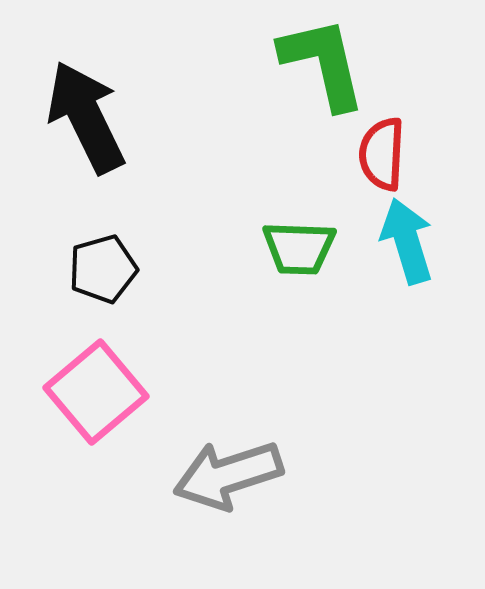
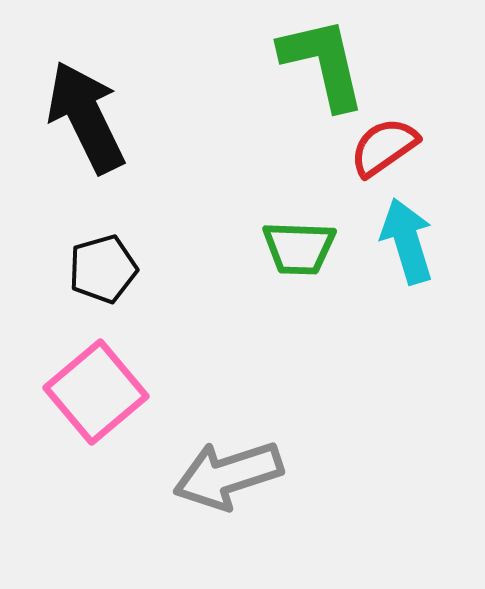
red semicircle: moved 2 px right, 7 px up; rotated 52 degrees clockwise
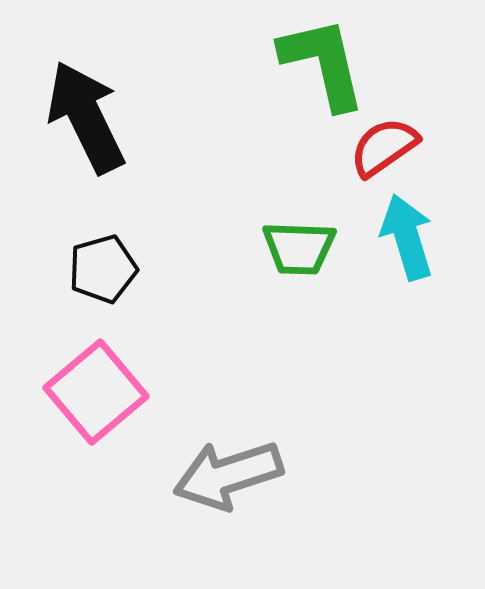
cyan arrow: moved 4 px up
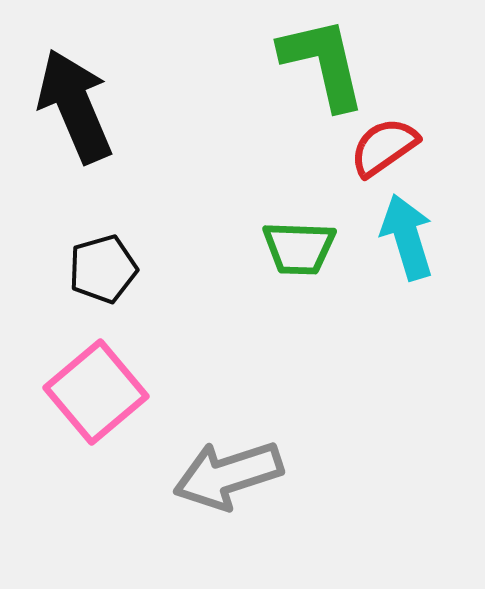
black arrow: moved 11 px left, 11 px up; rotated 3 degrees clockwise
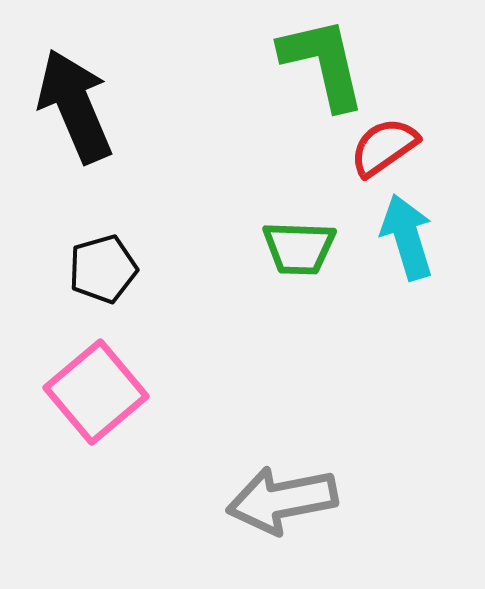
gray arrow: moved 54 px right, 25 px down; rotated 7 degrees clockwise
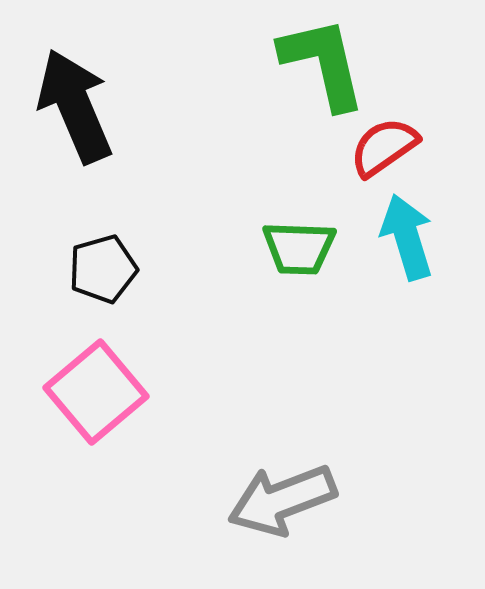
gray arrow: rotated 10 degrees counterclockwise
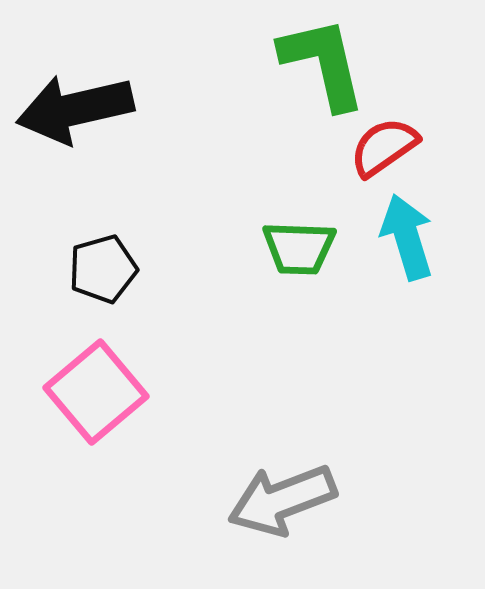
black arrow: moved 3 px down; rotated 80 degrees counterclockwise
